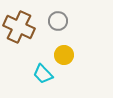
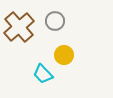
gray circle: moved 3 px left
brown cross: rotated 24 degrees clockwise
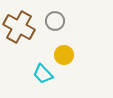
brown cross: rotated 20 degrees counterclockwise
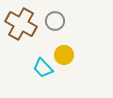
brown cross: moved 2 px right, 3 px up
cyan trapezoid: moved 6 px up
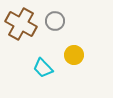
yellow circle: moved 10 px right
